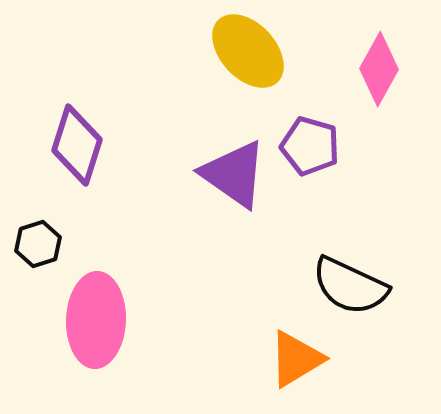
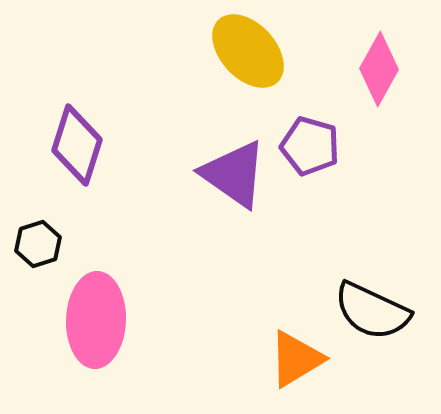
black semicircle: moved 22 px right, 25 px down
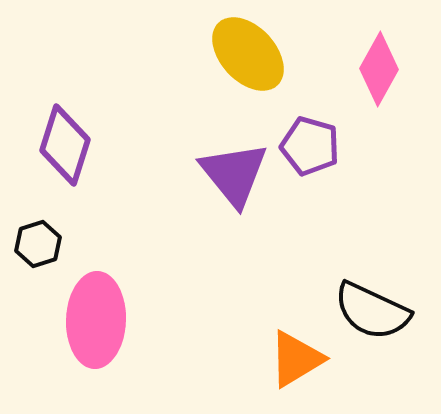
yellow ellipse: moved 3 px down
purple diamond: moved 12 px left
purple triangle: rotated 16 degrees clockwise
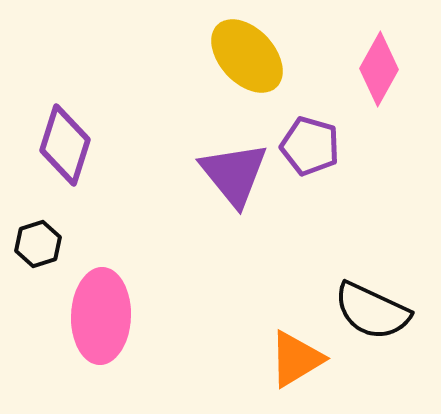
yellow ellipse: moved 1 px left, 2 px down
pink ellipse: moved 5 px right, 4 px up
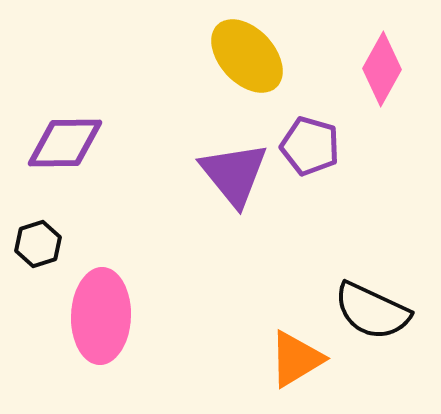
pink diamond: moved 3 px right
purple diamond: moved 2 px up; rotated 72 degrees clockwise
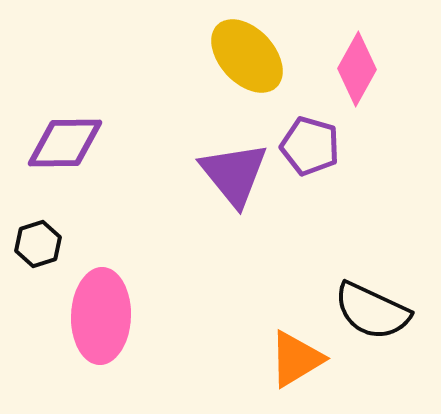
pink diamond: moved 25 px left
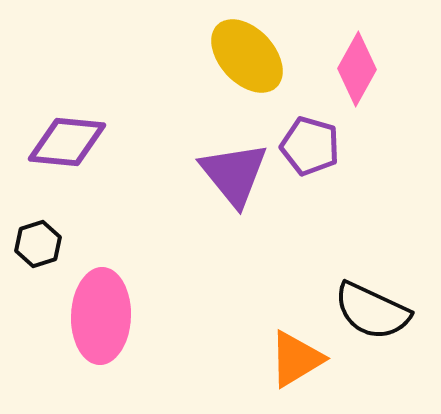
purple diamond: moved 2 px right, 1 px up; rotated 6 degrees clockwise
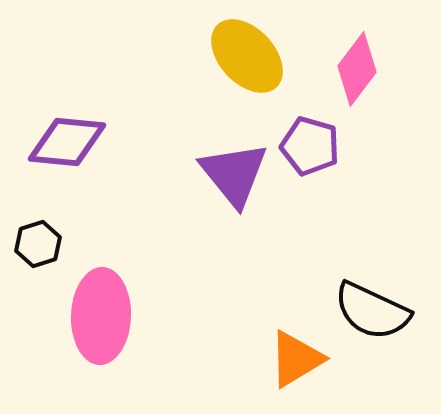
pink diamond: rotated 8 degrees clockwise
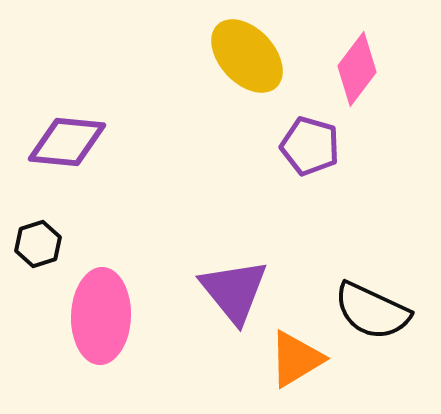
purple triangle: moved 117 px down
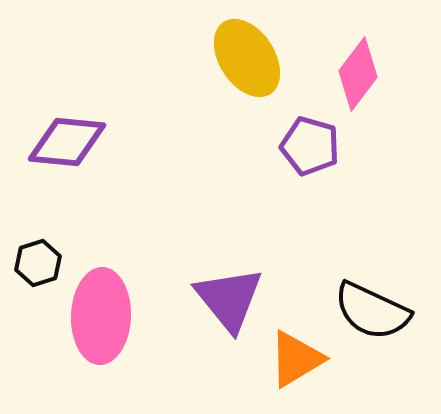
yellow ellipse: moved 2 px down; rotated 10 degrees clockwise
pink diamond: moved 1 px right, 5 px down
black hexagon: moved 19 px down
purple triangle: moved 5 px left, 8 px down
